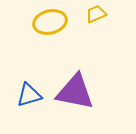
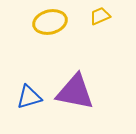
yellow trapezoid: moved 4 px right, 2 px down
blue triangle: moved 2 px down
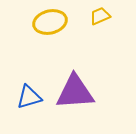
purple triangle: rotated 15 degrees counterclockwise
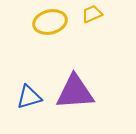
yellow trapezoid: moved 8 px left, 2 px up
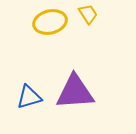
yellow trapezoid: moved 4 px left; rotated 80 degrees clockwise
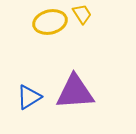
yellow trapezoid: moved 6 px left
blue triangle: rotated 16 degrees counterclockwise
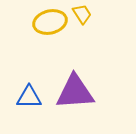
blue triangle: rotated 32 degrees clockwise
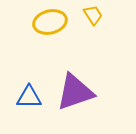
yellow trapezoid: moved 11 px right, 1 px down
purple triangle: rotated 15 degrees counterclockwise
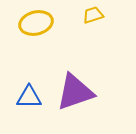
yellow trapezoid: rotated 75 degrees counterclockwise
yellow ellipse: moved 14 px left, 1 px down
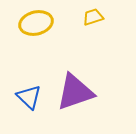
yellow trapezoid: moved 2 px down
blue triangle: rotated 44 degrees clockwise
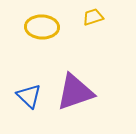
yellow ellipse: moved 6 px right, 4 px down; rotated 16 degrees clockwise
blue triangle: moved 1 px up
